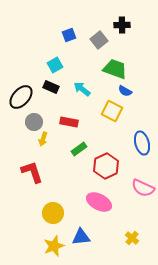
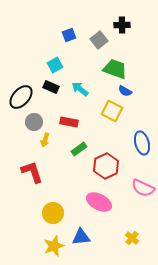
cyan arrow: moved 2 px left
yellow arrow: moved 2 px right, 1 px down
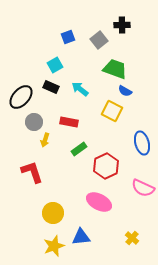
blue square: moved 1 px left, 2 px down
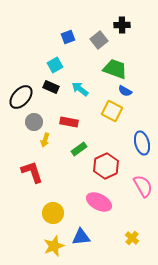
pink semicircle: moved 2 px up; rotated 145 degrees counterclockwise
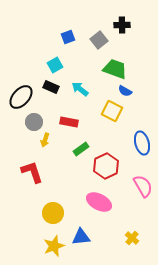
green rectangle: moved 2 px right
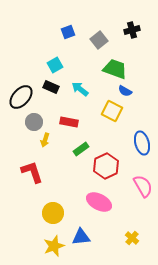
black cross: moved 10 px right, 5 px down; rotated 14 degrees counterclockwise
blue square: moved 5 px up
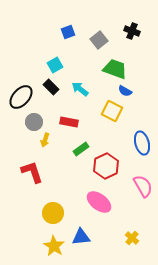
black cross: moved 1 px down; rotated 35 degrees clockwise
black rectangle: rotated 21 degrees clockwise
pink ellipse: rotated 10 degrees clockwise
yellow star: rotated 20 degrees counterclockwise
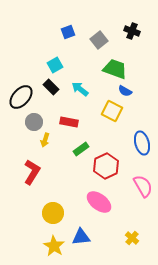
red L-shape: rotated 50 degrees clockwise
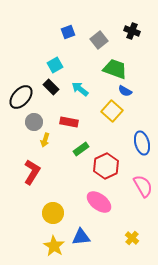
yellow square: rotated 15 degrees clockwise
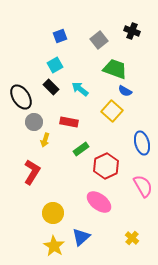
blue square: moved 8 px left, 4 px down
black ellipse: rotated 75 degrees counterclockwise
blue triangle: rotated 36 degrees counterclockwise
